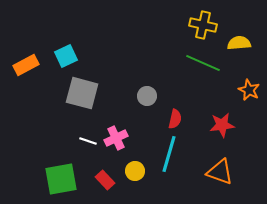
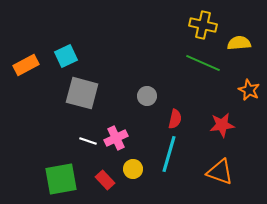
yellow circle: moved 2 px left, 2 px up
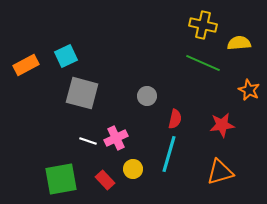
orange triangle: rotated 36 degrees counterclockwise
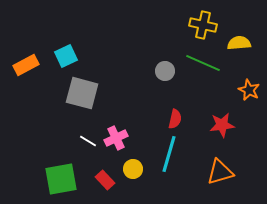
gray circle: moved 18 px right, 25 px up
white line: rotated 12 degrees clockwise
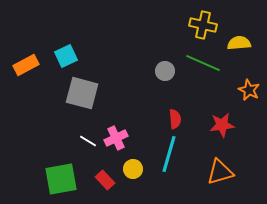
red semicircle: rotated 18 degrees counterclockwise
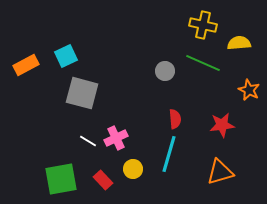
red rectangle: moved 2 px left
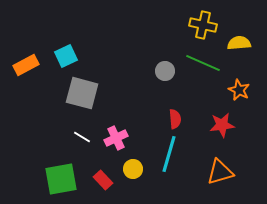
orange star: moved 10 px left
white line: moved 6 px left, 4 px up
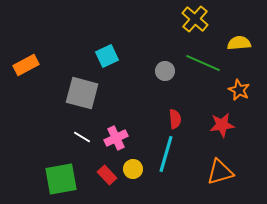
yellow cross: moved 8 px left, 6 px up; rotated 28 degrees clockwise
cyan square: moved 41 px right
cyan line: moved 3 px left
red rectangle: moved 4 px right, 5 px up
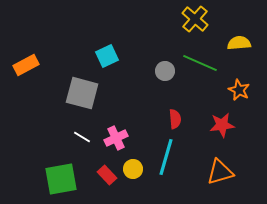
green line: moved 3 px left
cyan line: moved 3 px down
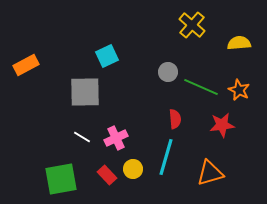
yellow cross: moved 3 px left, 6 px down
green line: moved 1 px right, 24 px down
gray circle: moved 3 px right, 1 px down
gray square: moved 3 px right, 1 px up; rotated 16 degrees counterclockwise
orange triangle: moved 10 px left, 1 px down
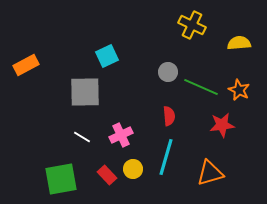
yellow cross: rotated 16 degrees counterclockwise
red semicircle: moved 6 px left, 3 px up
pink cross: moved 5 px right, 3 px up
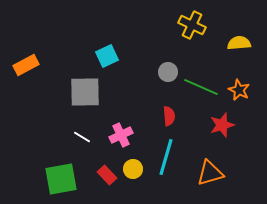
red star: rotated 10 degrees counterclockwise
